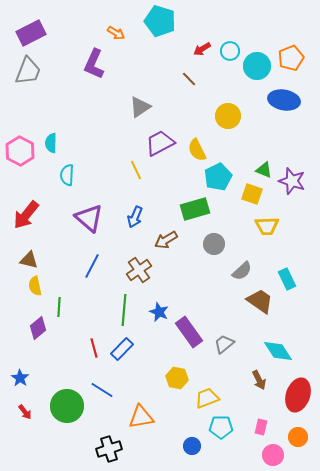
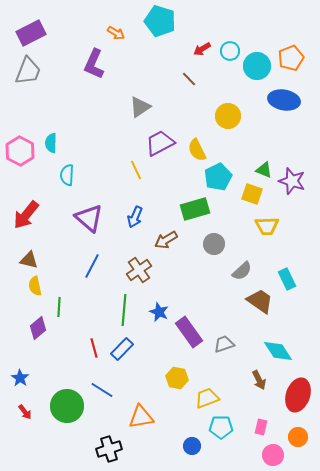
gray trapezoid at (224, 344): rotated 20 degrees clockwise
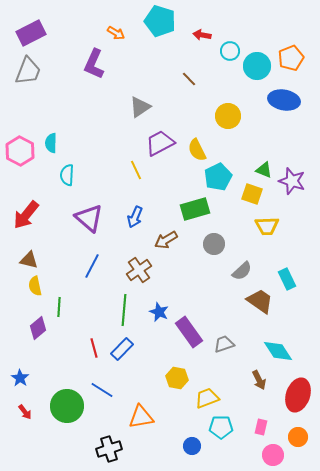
red arrow at (202, 49): moved 14 px up; rotated 42 degrees clockwise
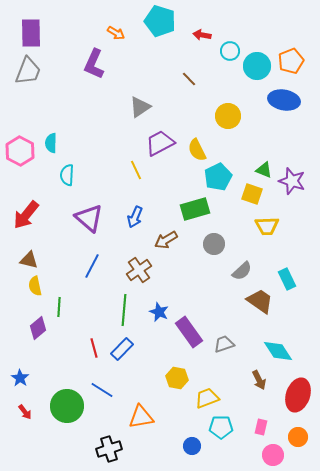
purple rectangle at (31, 33): rotated 64 degrees counterclockwise
orange pentagon at (291, 58): moved 3 px down
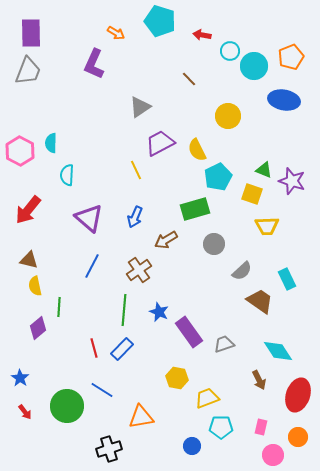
orange pentagon at (291, 61): moved 4 px up
cyan circle at (257, 66): moved 3 px left
red arrow at (26, 215): moved 2 px right, 5 px up
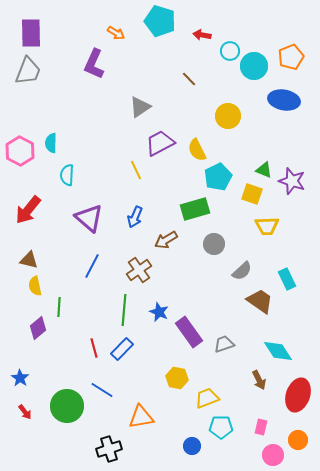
orange circle at (298, 437): moved 3 px down
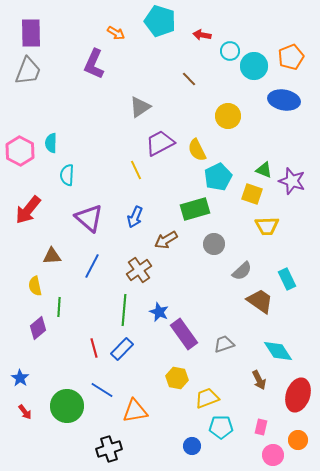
brown triangle at (29, 260): moved 23 px right, 4 px up; rotated 18 degrees counterclockwise
purple rectangle at (189, 332): moved 5 px left, 2 px down
orange triangle at (141, 417): moved 6 px left, 6 px up
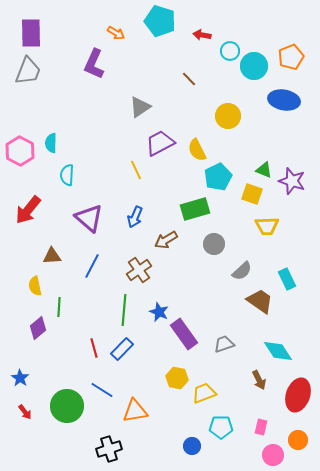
yellow trapezoid at (207, 398): moved 3 px left, 5 px up
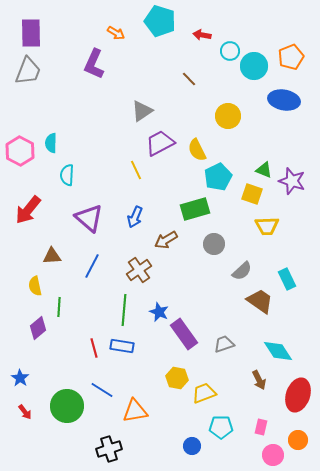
gray triangle at (140, 107): moved 2 px right, 4 px down
blue rectangle at (122, 349): moved 3 px up; rotated 55 degrees clockwise
